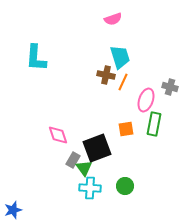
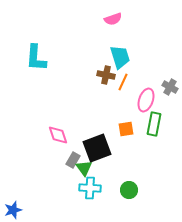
gray cross: rotated 14 degrees clockwise
green circle: moved 4 px right, 4 px down
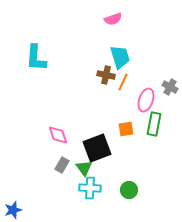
gray rectangle: moved 11 px left, 5 px down
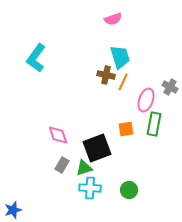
cyan L-shape: rotated 32 degrees clockwise
green triangle: rotated 48 degrees clockwise
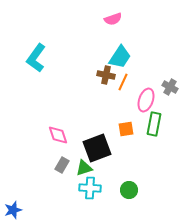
cyan trapezoid: rotated 50 degrees clockwise
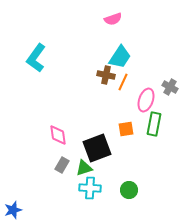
pink diamond: rotated 10 degrees clockwise
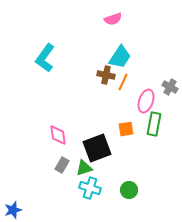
cyan L-shape: moved 9 px right
pink ellipse: moved 1 px down
cyan cross: rotated 15 degrees clockwise
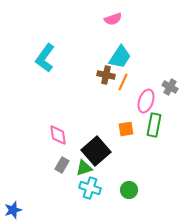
green rectangle: moved 1 px down
black square: moved 1 px left, 3 px down; rotated 20 degrees counterclockwise
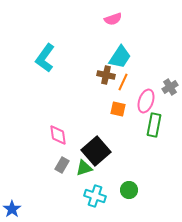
gray cross: rotated 28 degrees clockwise
orange square: moved 8 px left, 20 px up; rotated 21 degrees clockwise
cyan cross: moved 5 px right, 8 px down
blue star: moved 1 px left, 1 px up; rotated 18 degrees counterclockwise
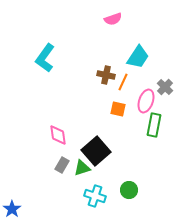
cyan trapezoid: moved 18 px right
gray cross: moved 5 px left; rotated 14 degrees counterclockwise
green triangle: moved 2 px left
